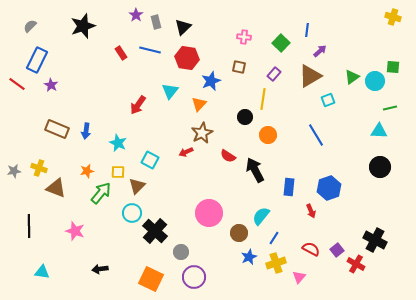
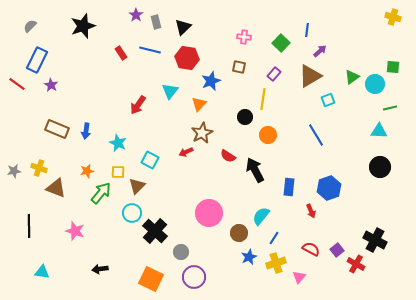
cyan circle at (375, 81): moved 3 px down
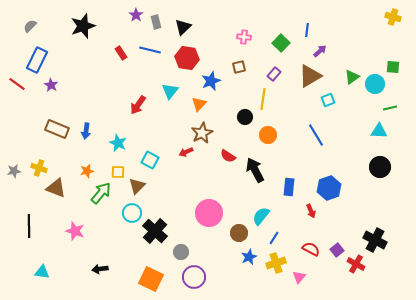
brown square at (239, 67): rotated 24 degrees counterclockwise
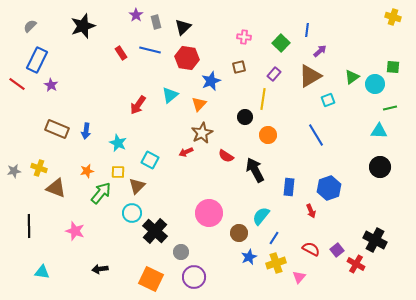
cyan triangle at (170, 91): moved 4 px down; rotated 12 degrees clockwise
red semicircle at (228, 156): moved 2 px left
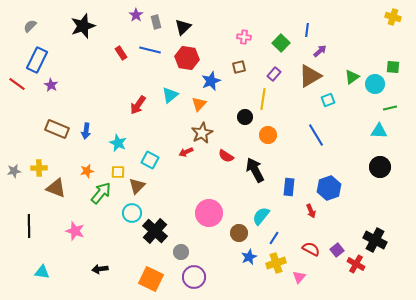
yellow cross at (39, 168): rotated 21 degrees counterclockwise
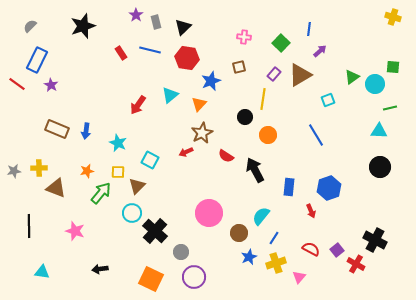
blue line at (307, 30): moved 2 px right, 1 px up
brown triangle at (310, 76): moved 10 px left, 1 px up
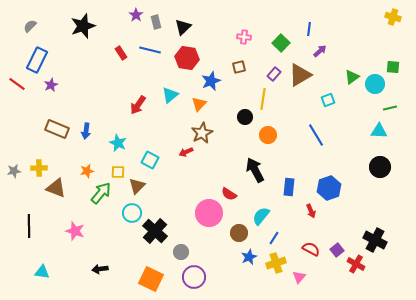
purple star at (51, 85): rotated 16 degrees clockwise
red semicircle at (226, 156): moved 3 px right, 38 px down
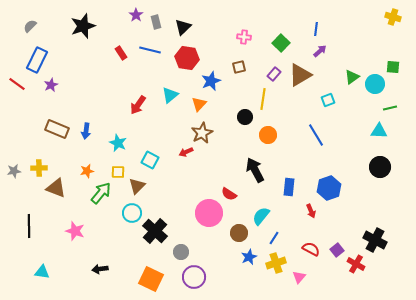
blue line at (309, 29): moved 7 px right
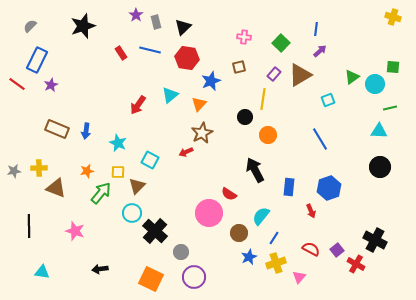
blue line at (316, 135): moved 4 px right, 4 px down
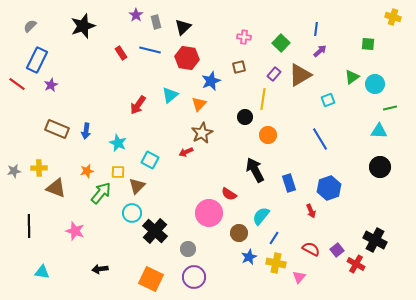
green square at (393, 67): moved 25 px left, 23 px up
blue rectangle at (289, 187): moved 4 px up; rotated 24 degrees counterclockwise
gray circle at (181, 252): moved 7 px right, 3 px up
yellow cross at (276, 263): rotated 30 degrees clockwise
